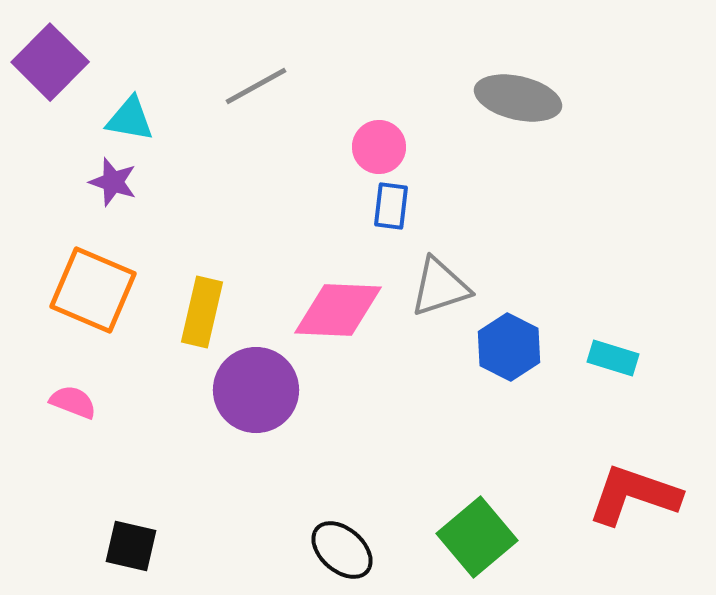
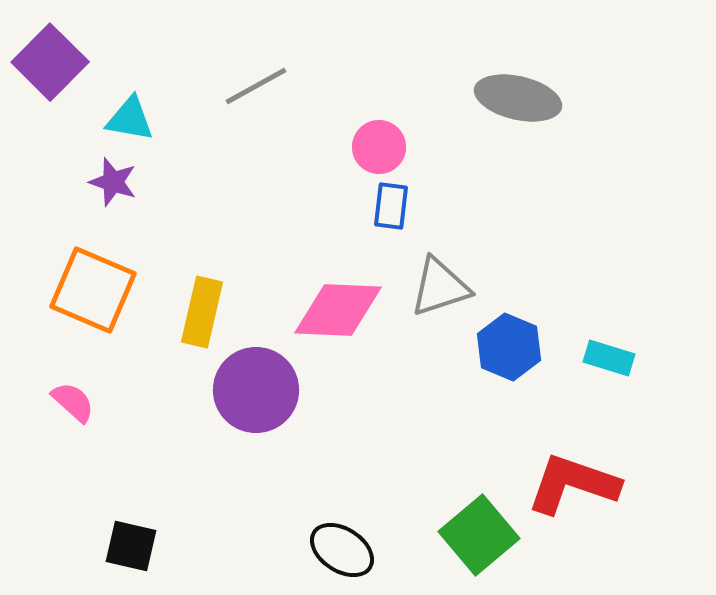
blue hexagon: rotated 4 degrees counterclockwise
cyan rectangle: moved 4 px left
pink semicircle: rotated 21 degrees clockwise
red L-shape: moved 61 px left, 11 px up
green square: moved 2 px right, 2 px up
black ellipse: rotated 8 degrees counterclockwise
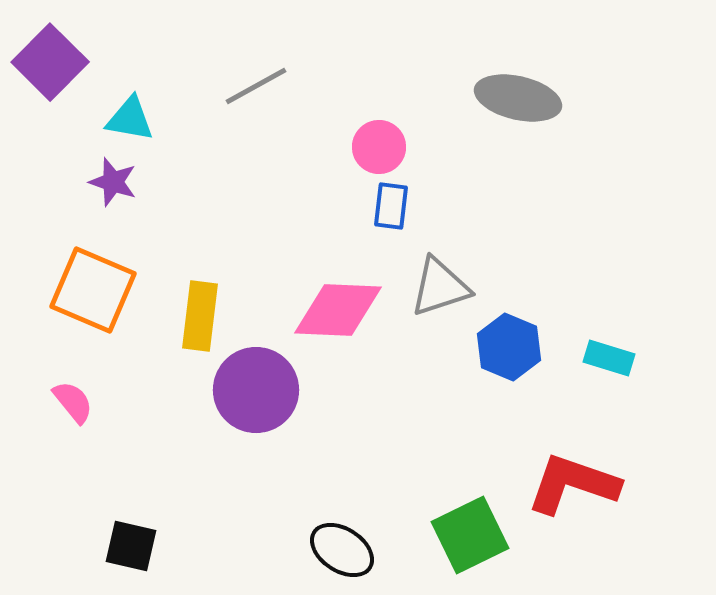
yellow rectangle: moved 2 px left, 4 px down; rotated 6 degrees counterclockwise
pink semicircle: rotated 9 degrees clockwise
green square: moved 9 px left; rotated 14 degrees clockwise
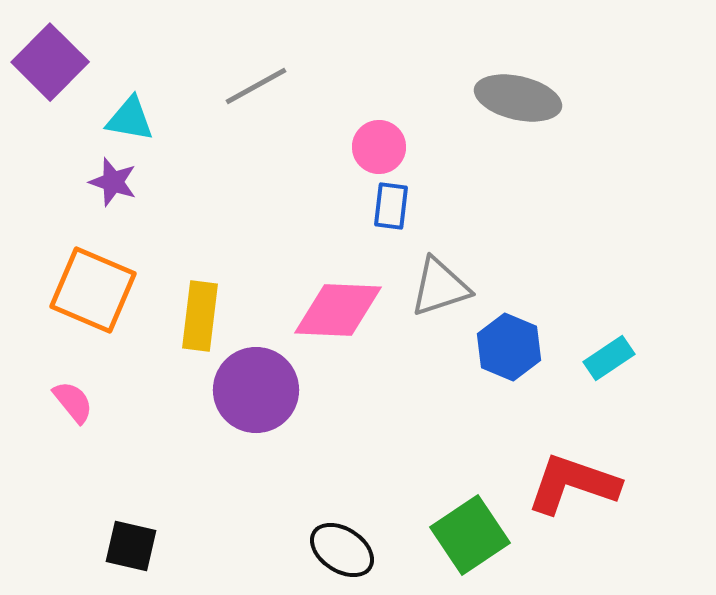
cyan rectangle: rotated 51 degrees counterclockwise
green square: rotated 8 degrees counterclockwise
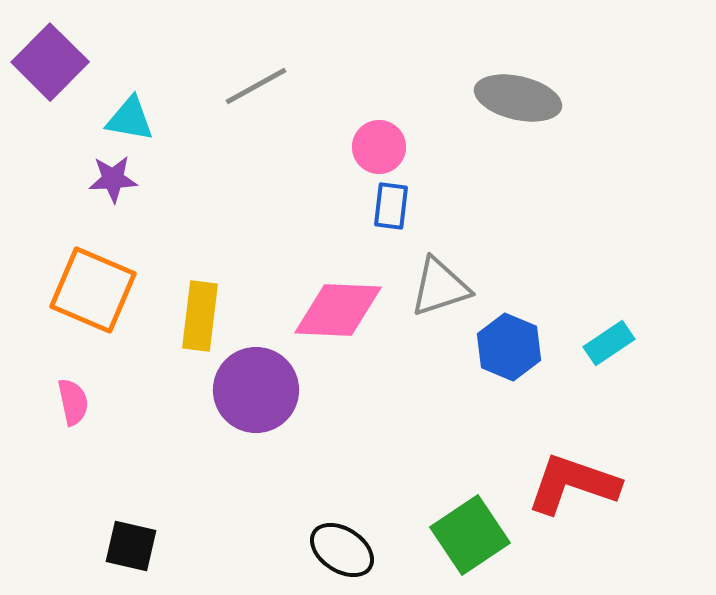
purple star: moved 3 px up; rotated 21 degrees counterclockwise
cyan rectangle: moved 15 px up
pink semicircle: rotated 27 degrees clockwise
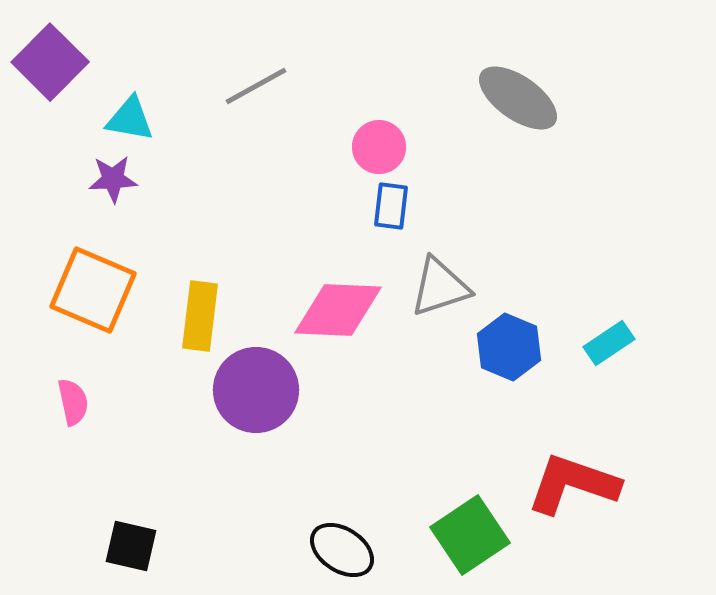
gray ellipse: rotated 22 degrees clockwise
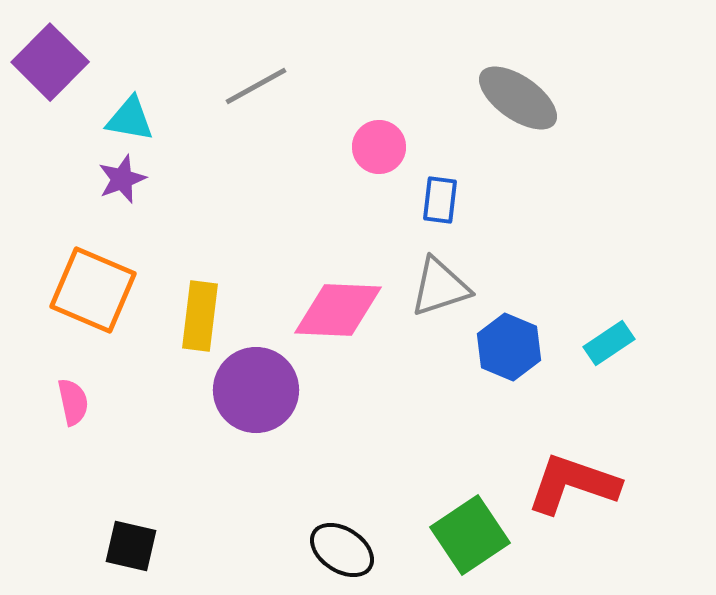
purple star: moved 9 px right; rotated 18 degrees counterclockwise
blue rectangle: moved 49 px right, 6 px up
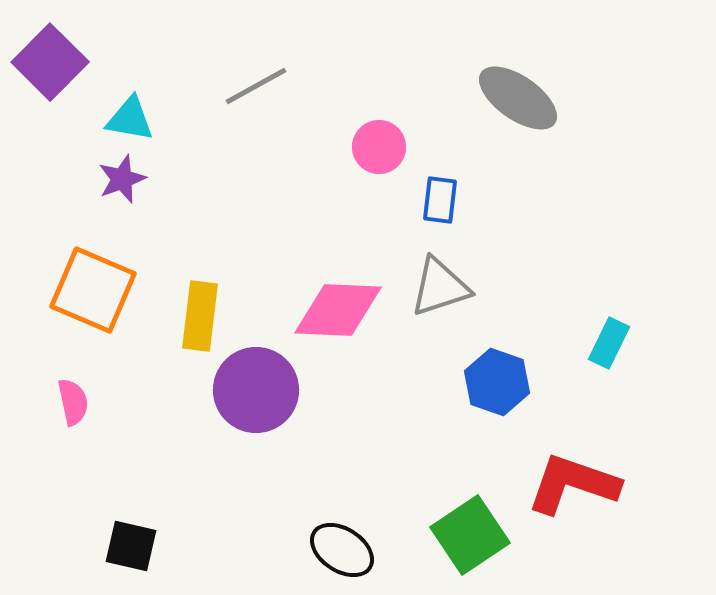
cyan rectangle: rotated 30 degrees counterclockwise
blue hexagon: moved 12 px left, 35 px down; rotated 4 degrees counterclockwise
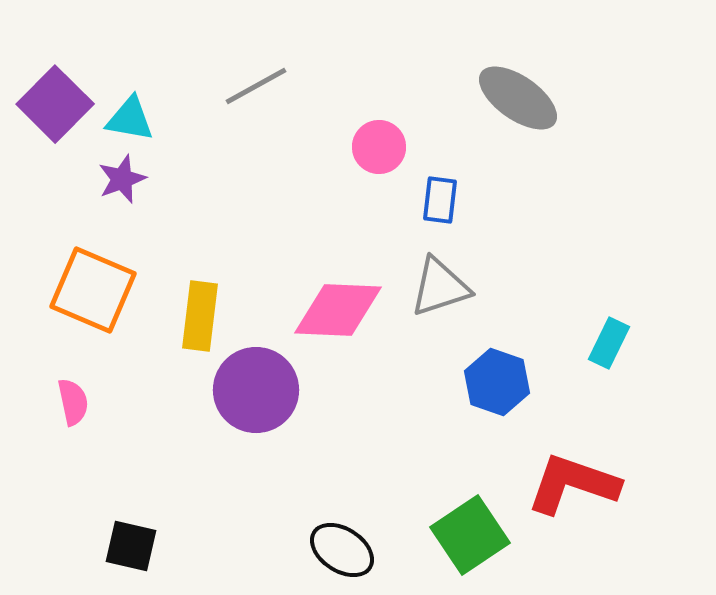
purple square: moved 5 px right, 42 px down
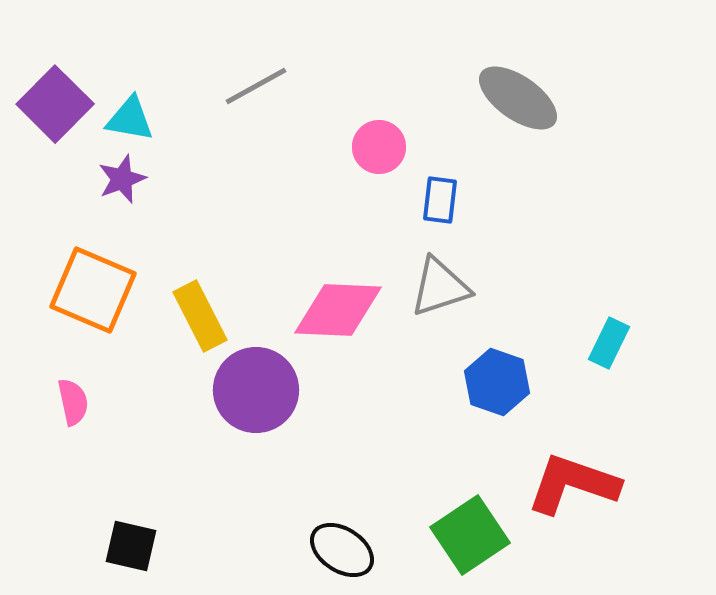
yellow rectangle: rotated 34 degrees counterclockwise
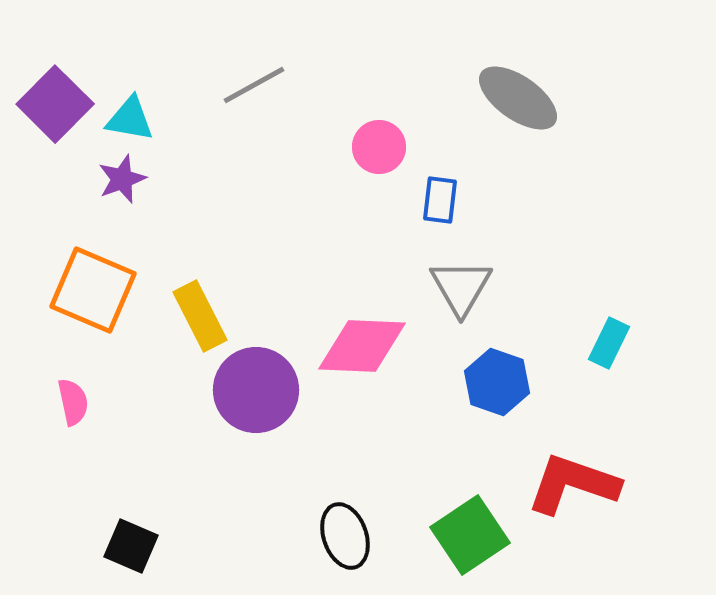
gray line: moved 2 px left, 1 px up
gray triangle: moved 21 px right; rotated 42 degrees counterclockwise
pink diamond: moved 24 px right, 36 px down
black square: rotated 10 degrees clockwise
black ellipse: moved 3 px right, 14 px up; rotated 38 degrees clockwise
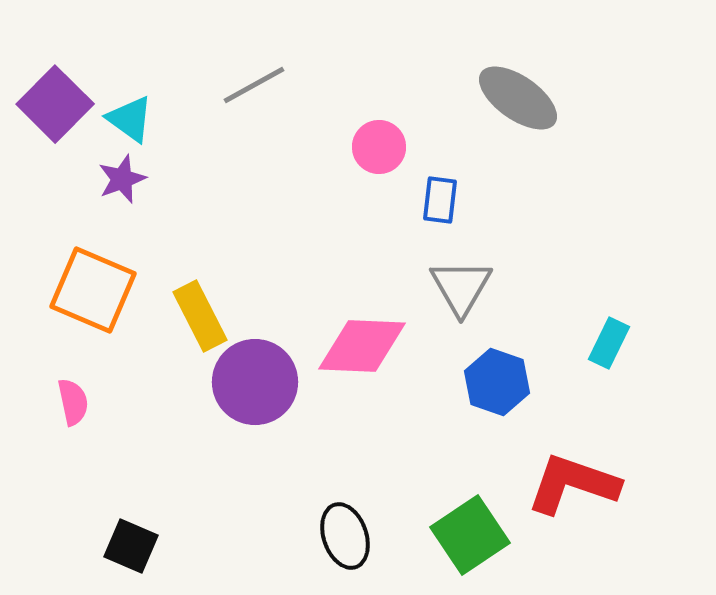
cyan triangle: rotated 26 degrees clockwise
purple circle: moved 1 px left, 8 px up
